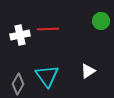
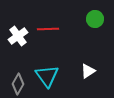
green circle: moved 6 px left, 2 px up
white cross: moved 2 px left, 1 px down; rotated 24 degrees counterclockwise
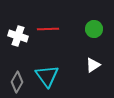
green circle: moved 1 px left, 10 px down
white cross: rotated 36 degrees counterclockwise
white triangle: moved 5 px right, 6 px up
gray diamond: moved 1 px left, 2 px up
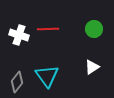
white cross: moved 1 px right, 1 px up
white triangle: moved 1 px left, 2 px down
gray diamond: rotated 10 degrees clockwise
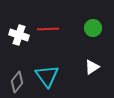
green circle: moved 1 px left, 1 px up
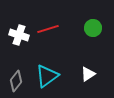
red line: rotated 15 degrees counterclockwise
white triangle: moved 4 px left, 7 px down
cyan triangle: rotated 30 degrees clockwise
gray diamond: moved 1 px left, 1 px up
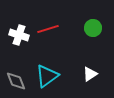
white triangle: moved 2 px right
gray diamond: rotated 60 degrees counterclockwise
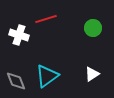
red line: moved 2 px left, 10 px up
white triangle: moved 2 px right
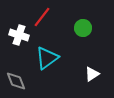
red line: moved 4 px left, 2 px up; rotated 35 degrees counterclockwise
green circle: moved 10 px left
cyan triangle: moved 18 px up
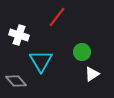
red line: moved 15 px right
green circle: moved 1 px left, 24 px down
cyan triangle: moved 6 px left, 3 px down; rotated 25 degrees counterclockwise
gray diamond: rotated 20 degrees counterclockwise
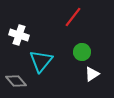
red line: moved 16 px right
cyan triangle: rotated 10 degrees clockwise
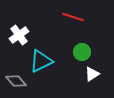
red line: rotated 70 degrees clockwise
white cross: rotated 36 degrees clockwise
cyan triangle: rotated 25 degrees clockwise
